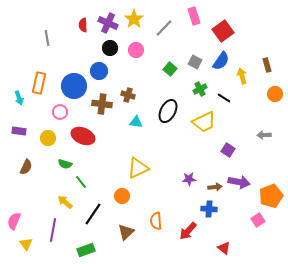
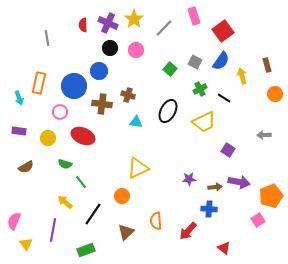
brown semicircle at (26, 167): rotated 35 degrees clockwise
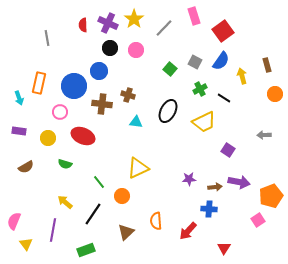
green line at (81, 182): moved 18 px right
red triangle at (224, 248): rotated 24 degrees clockwise
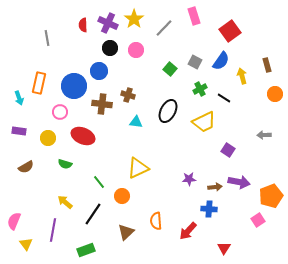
red square at (223, 31): moved 7 px right
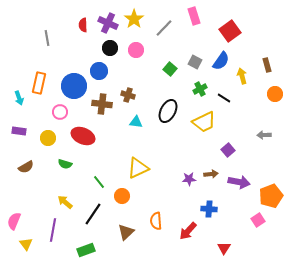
purple square at (228, 150): rotated 16 degrees clockwise
brown arrow at (215, 187): moved 4 px left, 13 px up
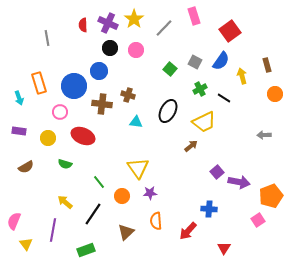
orange rectangle at (39, 83): rotated 30 degrees counterclockwise
purple square at (228, 150): moved 11 px left, 22 px down
yellow triangle at (138, 168): rotated 40 degrees counterclockwise
brown arrow at (211, 174): moved 20 px left, 28 px up; rotated 32 degrees counterclockwise
purple star at (189, 179): moved 39 px left, 14 px down
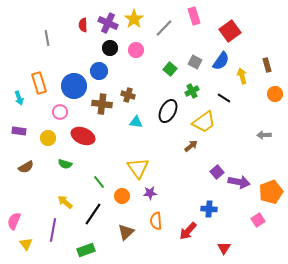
green cross at (200, 89): moved 8 px left, 2 px down
yellow trapezoid at (204, 122): rotated 10 degrees counterclockwise
orange pentagon at (271, 196): moved 4 px up
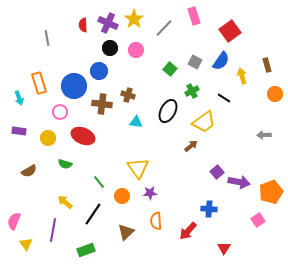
brown semicircle at (26, 167): moved 3 px right, 4 px down
